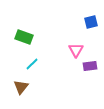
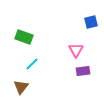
purple rectangle: moved 7 px left, 5 px down
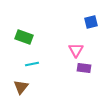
cyan line: rotated 32 degrees clockwise
purple rectangle: moved 1 px right, 3 px up; rotated 16 degrees clockwise
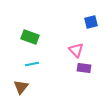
green rectangle: moved 6 px right
pink triangle: rotated 14 degrees counterclockwise
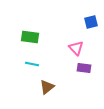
green rectangle: rotated 12 degrees counterclockwise
pink triangle: moved 2 px up
cyan line: rotated 24 degrees clockwise
brown triangle: moved 26 px right; rotated 14 degrees clockwise
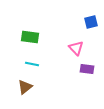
purple rectangle: moved 3 px right, 1 px down
brown triangle: moved 22 px left
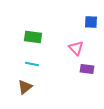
blue square: rotated 16 degrees clockwise
green rectangle: moved 3 px right
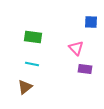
purple rectangle: moved 2 px left
